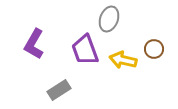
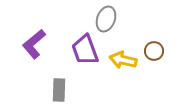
gray ellipse: moved 3 px left
purple L-shape: rotated 20 degrees clockwise
brown circle: moved 2 px down
gray rectangle: rotated 55 degrees counterclockwise
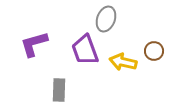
purple L-shape: rotated 24 degrees clockwise
yellow arrow: moved 2 px down
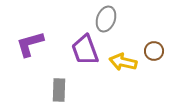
purple L-shape: moved 4 px left
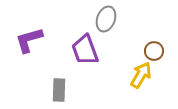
purple L-shape: moved 1 px left, 4 px up
yellow arrow: moved 18 px right, 13 px down; rotated 108 degrees clockwise
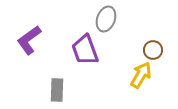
purple L-shape: rotated 20 degrees counterclockwise
brown circle: moved 1 px left, 1 px up
gray rectangle: moved 2 px left
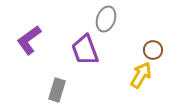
gray rectangle: rotated 15 degrees clockwise
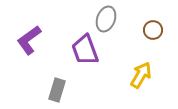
brown circle: moved 20 px up
